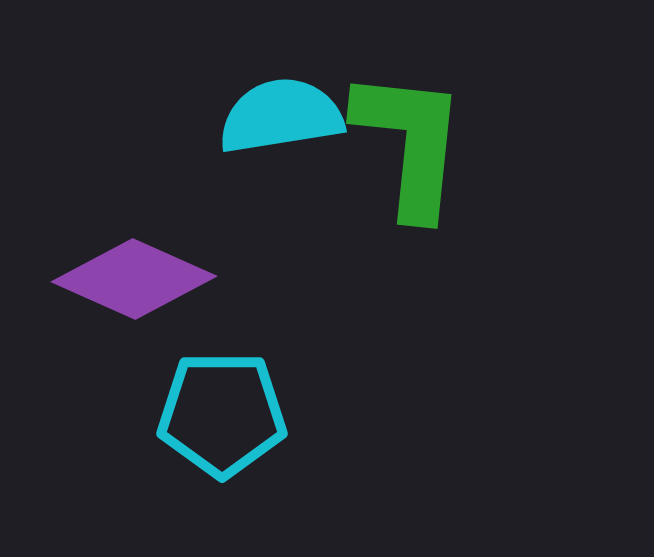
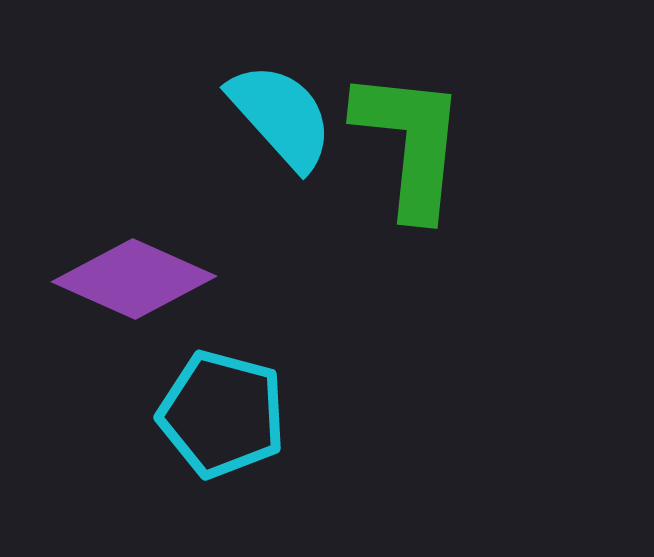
cyan semicircle: rotated 57 degrees clockwise
cyan pentagon: rotated 15 degrees clockwise
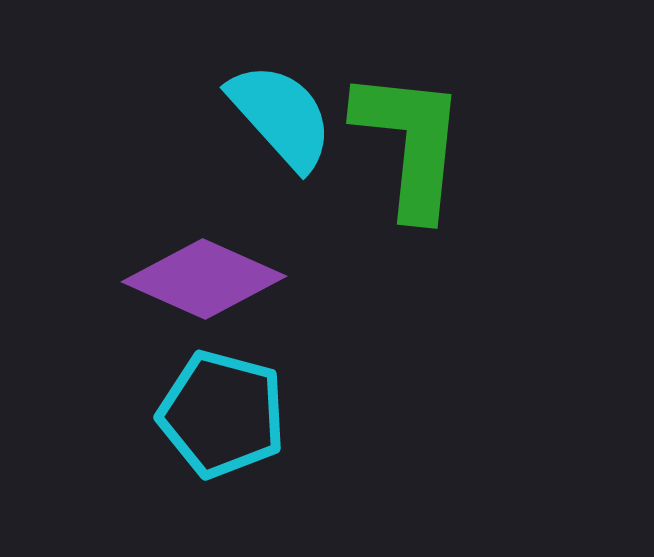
purple diamond: moved 70 px right
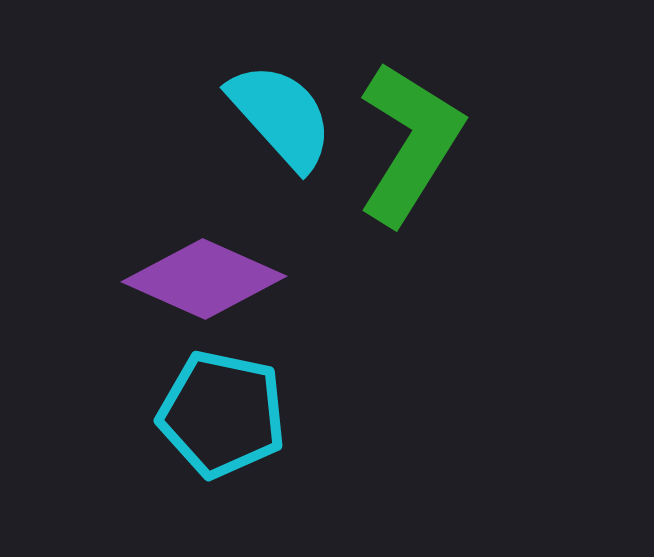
green L-shape: rotated 26 degrees clockwise
cyan pentagon: rotated 3 degrees counterclockwise
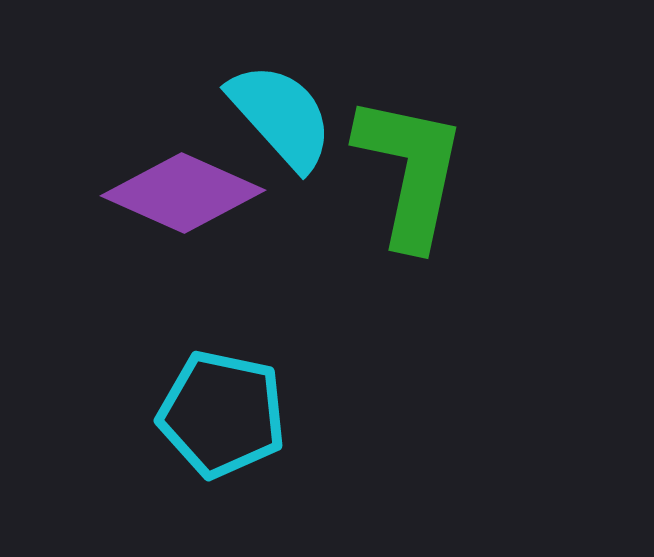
green L-shape: moved 28 px down; rotated 20 degrees counterclockwise
purple diamond: moved 21 px left, 86 px up
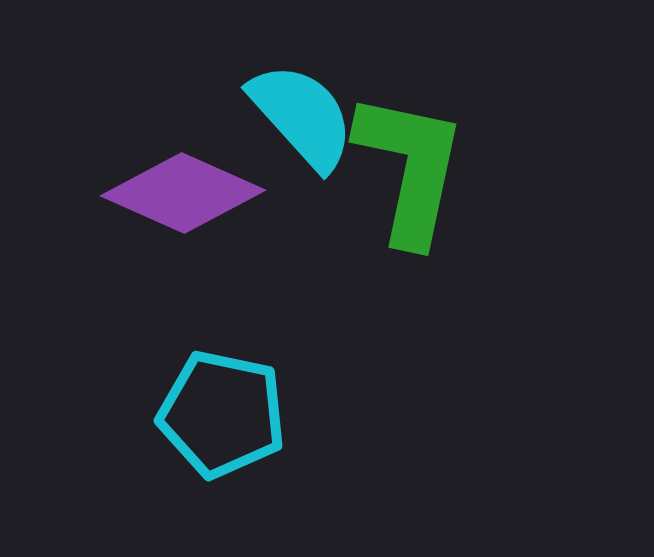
cyan semicircle: moved 21 px right
green L-shape: moved 3 px up
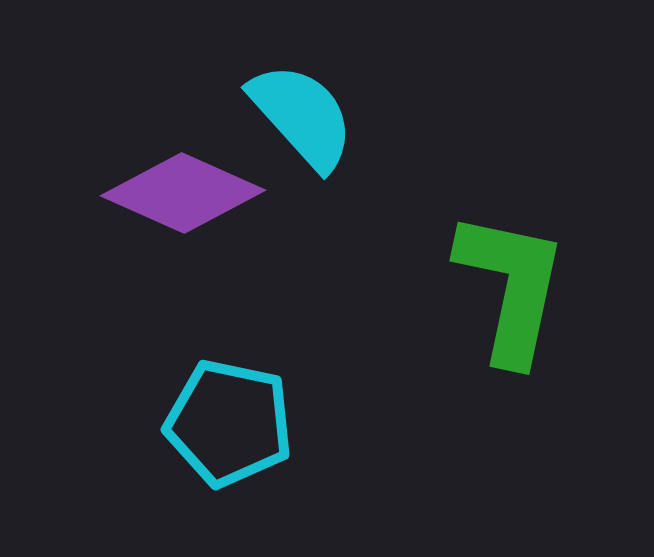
green L-shape: moved 101 px right, 119 px down
cyan pentagon: moved 7 px right, 9 px down
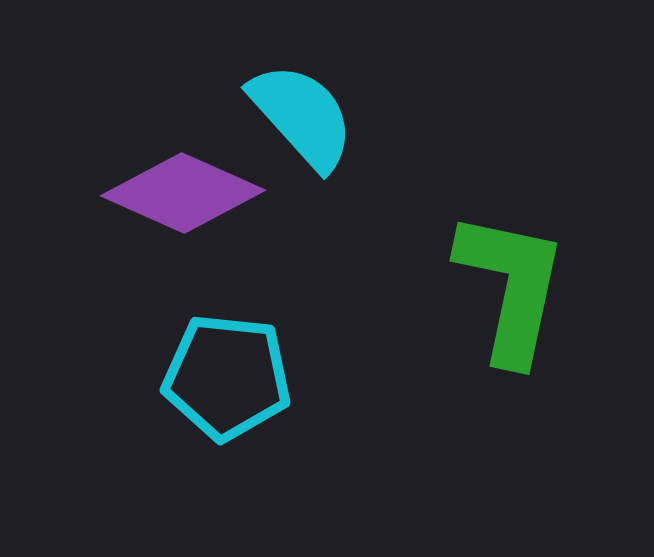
cyan pentagon: moved 2 px left, 46 px up; rotated 6 degrees counterclockwise
